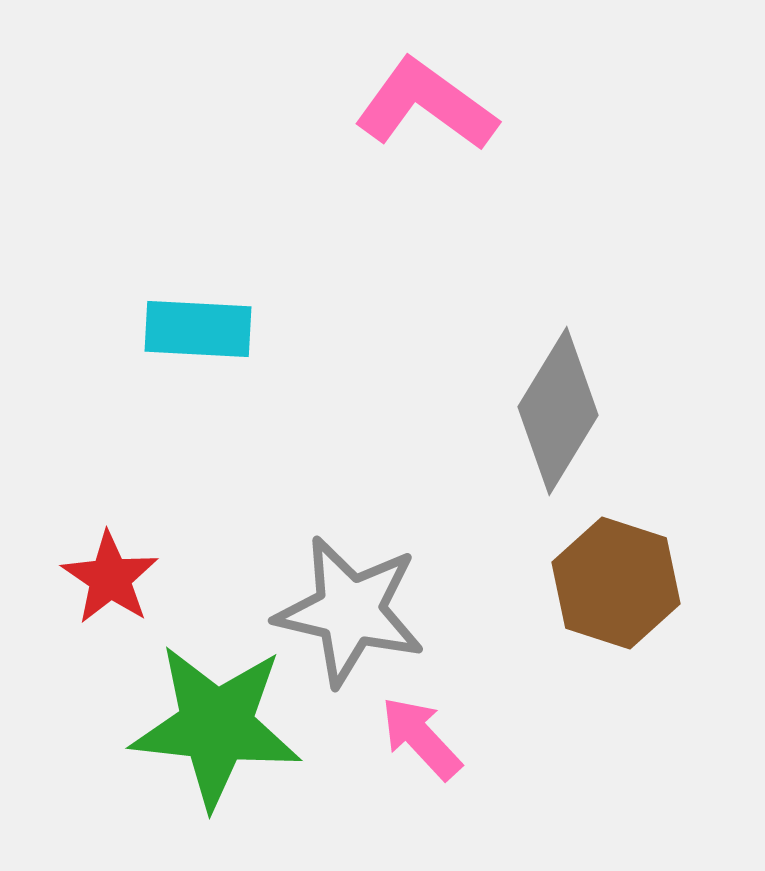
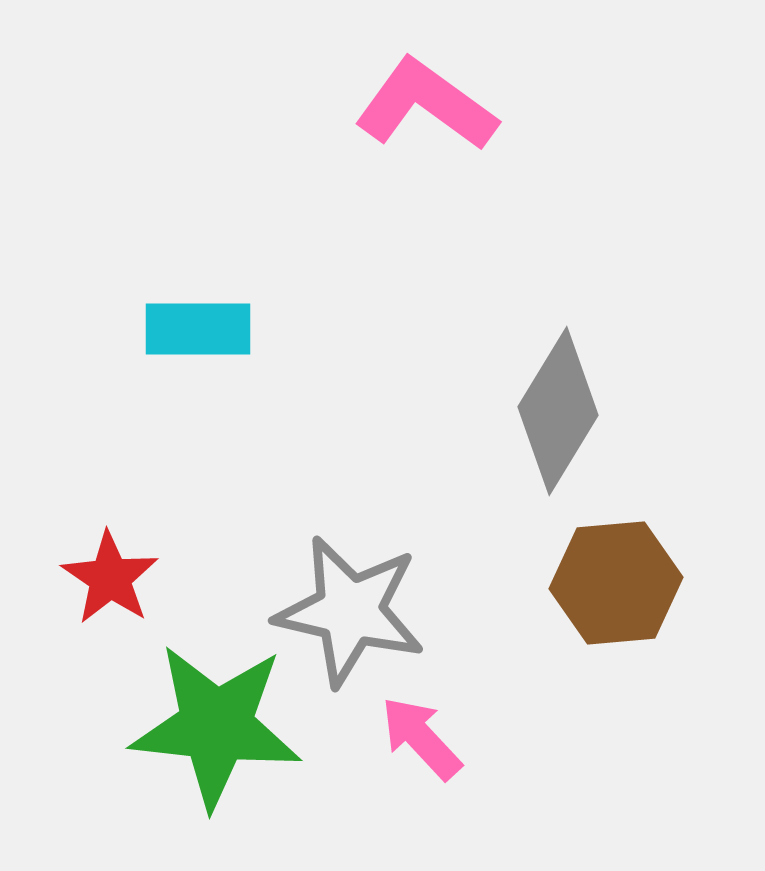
cyan rectangle: rotated 3 degrees counterclockwise
brown hexagon: rotated 23 degrees counterclockwise
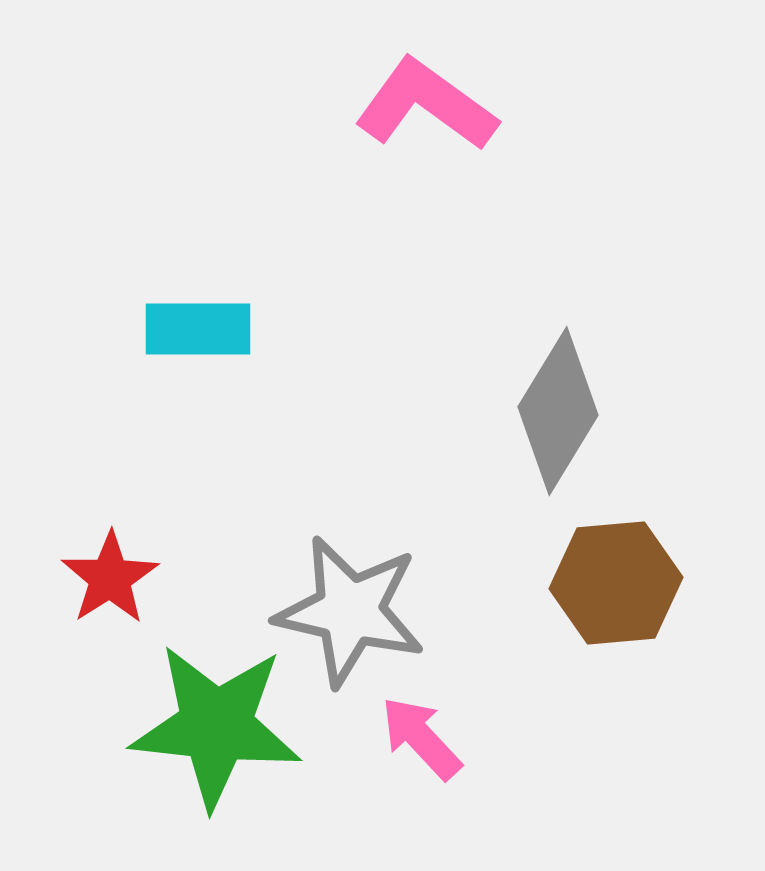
red star: rotated 6 degrees clockwise
